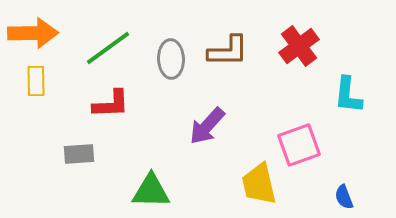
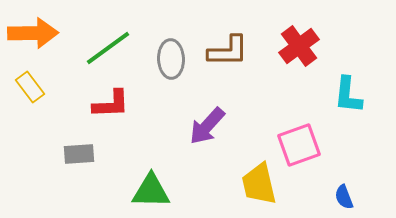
yellow rectangle: moved 6 px left, 6 px down; rotated 36 degrees counterclockwise
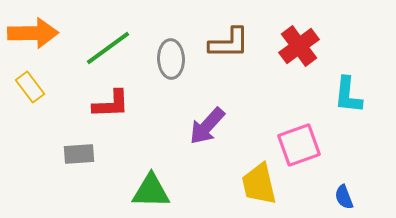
brown L-shape: moved 1 px right, 8 px up
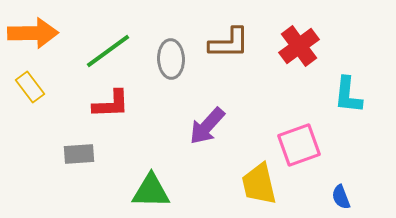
green line: moved 3 px down
blue semicircle: moved 3 px left
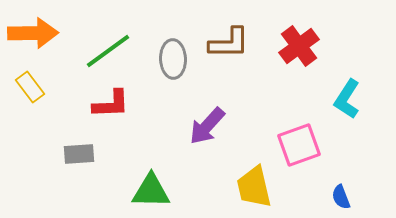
gray ellipse: moved 2 px right
cyan L-shape: moved 1 px left, 4 px down; rotated 27 degrees clockwise
yellow trapezoid: moved 5 px left, 3 px down
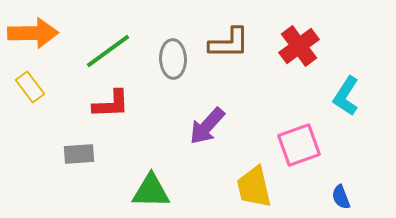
cyan L-shape: moved 1 px left, 3 px up
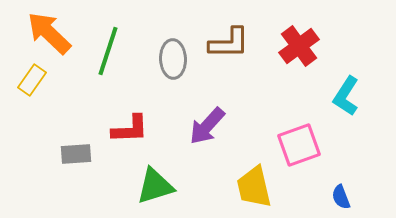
orange arrow: moved 16 px right; rotated 135 degrees counterclockwise
green line: rotated 36 degrees counterclockwise
yellow rectangle: moved 2 px right, 7 px up; rotated 72 degrees clockwise
red L-shape: moved 19 px right, 25 px down
gray rectangle: moved 3 px left
green triangle: moved 4 px right, 5 px up; rotated 18 degrees counterclockwise
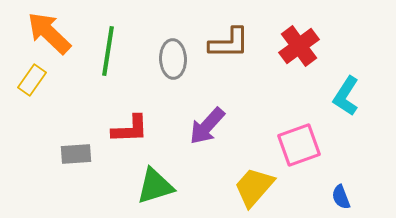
green line: rotated 9 degrees counterclockwise
yellow trapezoid: rotated 54 degrees clockwise
